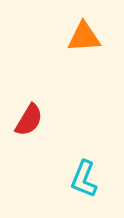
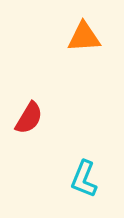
red semicircle: moved 2 px up
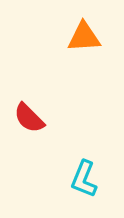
red semicircle: rotated 104 degrees clockwise
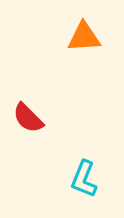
red semicircle: moved 1 px left
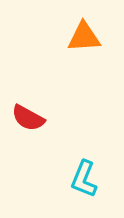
red semicircle: rotated 16 degrees counterclockwise
